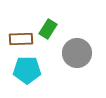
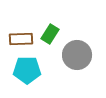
green rectangle: moved 2 px right, 5 px down
gray circle: moved 2 px down
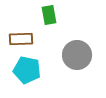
green rectangle: moved 1 px left, 19 px up; rotated 42 degrees counterclockwise
cyan pentagon: rotated 12 degrees clockwise
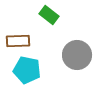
green rectangle: rotated 42 degrees counterclockwise
brown rectangle: moved 3 px left, 2 px down
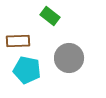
green rectangle: moved 1 px right, 1 px down
gray circle: moved 8 px left, 3 px down
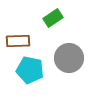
green rectangle: moved 3 px right, 2 px down; rotated 72 degrees counterclockwise
cyan pentagon: moved 3 px right
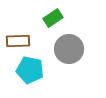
gray circle: moved 9 px up
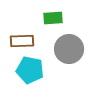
green rectangle: rotated 30 degrees clockwise
brown rectangle: moved 4 px right
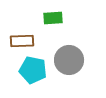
gray circle: moved 11 px down
cyan pentagon: moved 3 px right
